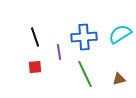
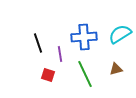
black line: moved 3 px right, 6 px down
purple line: moved 1 px right, 2 px down
red square: moved 13 px right, 8 px down; rotated 24 degrees clockwise
brown triangle: moved 3 px left, 10 px up
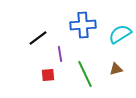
blue cross: moved 1 px left, 12 px up
black line: moved 5 px up; rotated 72 degrees clockwise
red square: rotated 24 degrees counterclockwise
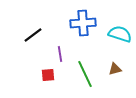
blue cross: moved 2 px up
cyan semicircle: rotated 50 degrees clockwise
black line: moved 5 px left, 3 px up
brown triangle: moved 1 px left
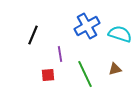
blue cross: moved 4 px right, 3 px down; rotated 25 degrees counterclockwise
black line: rotated 30 degrees counterclockwise
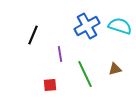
cyan semicircle: moved 8 px up
red square: moved 2 px right, 10 px down
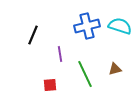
blue cross: rotated 15 degrees clockwise
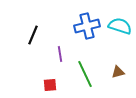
brown triangle: moved 3 px right, 3 px down
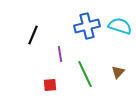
brown triangle: rotated 32 degrees counterclockwise
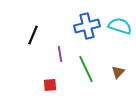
green line: moved 1 px right, 5 px up
